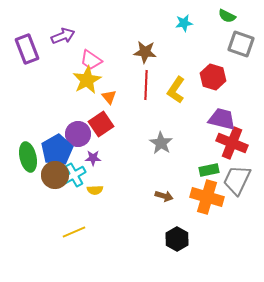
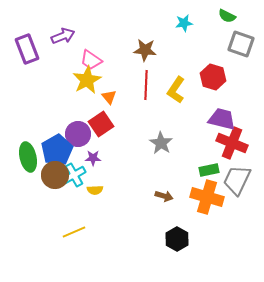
brown star: moved 2 px up
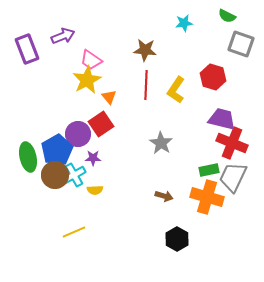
gray trapezoid: moved 4 px left, 3 px up
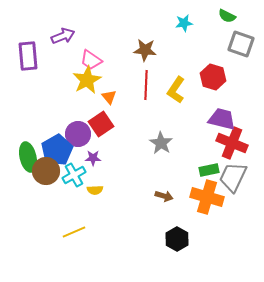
purple rectangle: moved 1 px right, 7 px down; rotated 16 degrees clockwise
brown circle: moved 9 px left, 4 px up
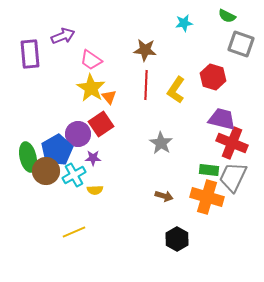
purple rectangle: moved 2 px right, 2 px up
yellow star: moved 4 px right, 8 px down; rotated 12 degrees counterclockwise
green rectangle: rotated 18 degrees clockwise
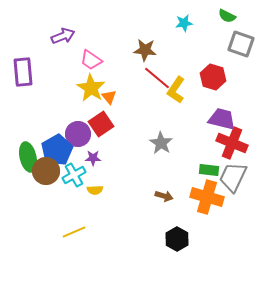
purple rectangle: moved 7 px left, 18 px down
red line: moved 11 px right, 7 px up; rotated 52 degrees counterclockwise
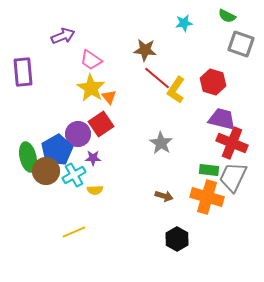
red hexagon: moved 5 px down
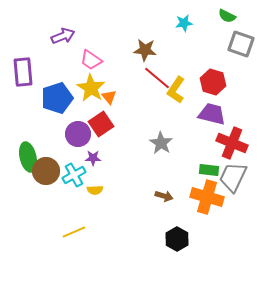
purple trapezoid: moved 10 px left, 5 px up
blue pentagon: moved 52 px up; rotated 12 degrees clockwise
